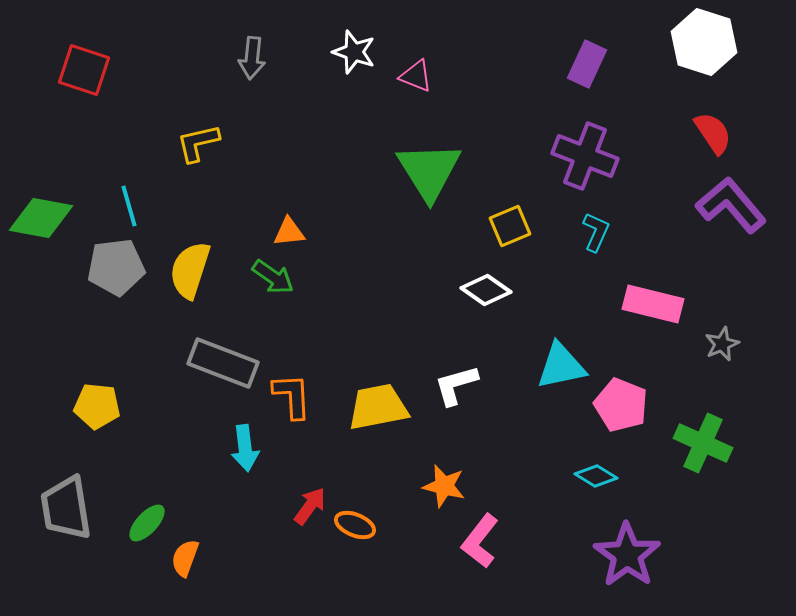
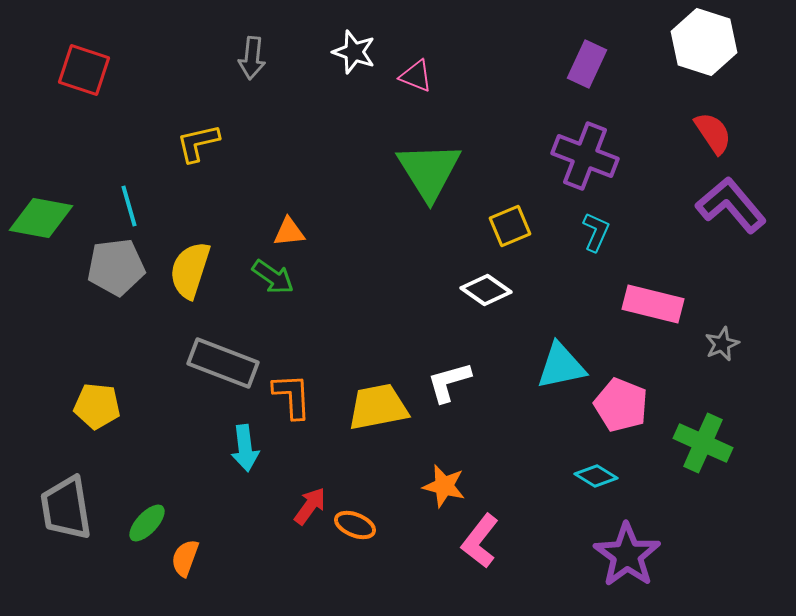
white L-shape: moved 7 px left, 3 px up
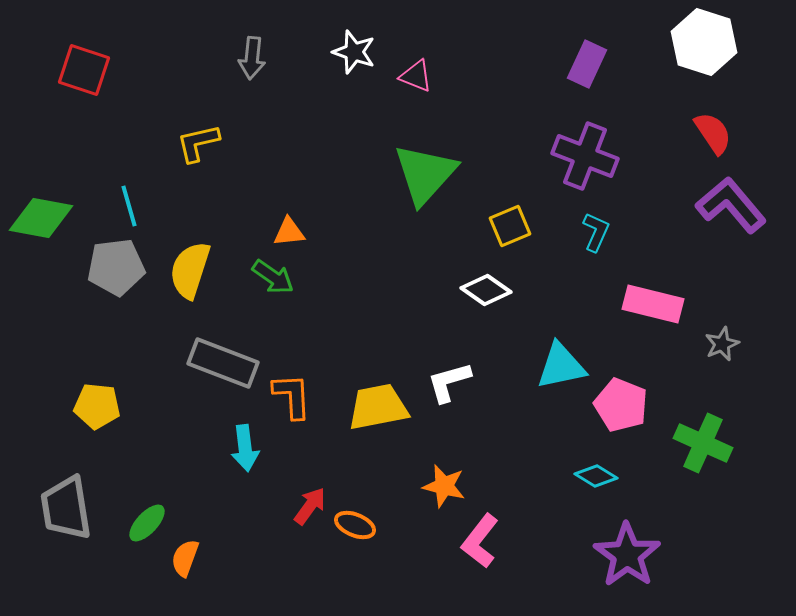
green triangle: moved 4 px left, 3 px down; rotated 14 degrees clockwise
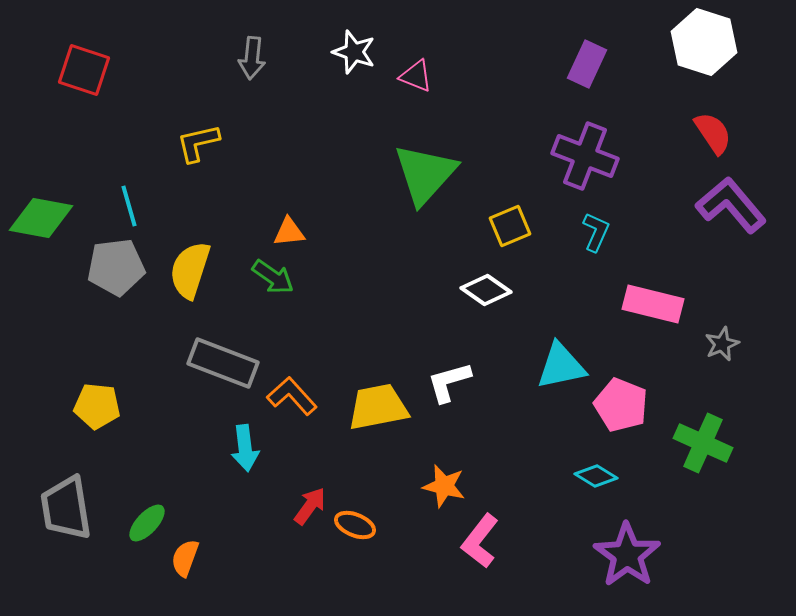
orange L-shape: rotated 39 degrees counterclockwise
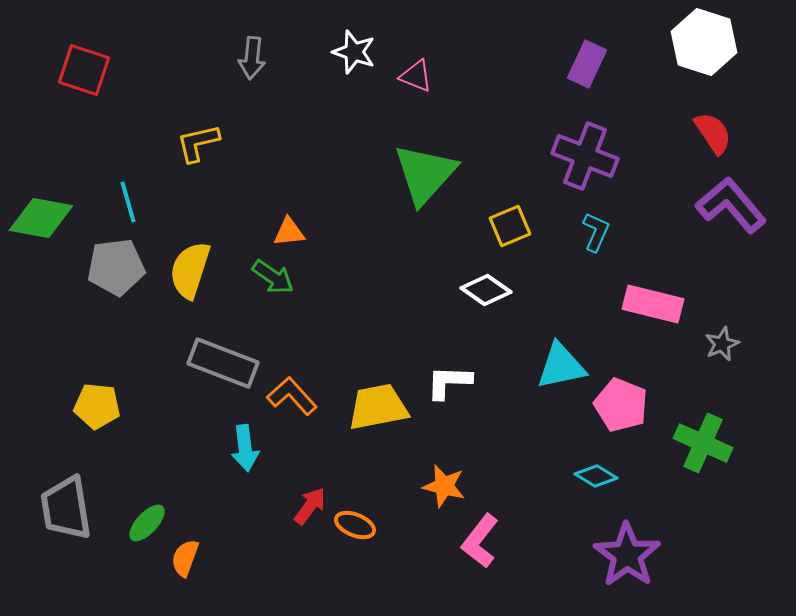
cyan line: moved 1 px left, 4 px up
white L-shape: rotated 18 degrees clockwise
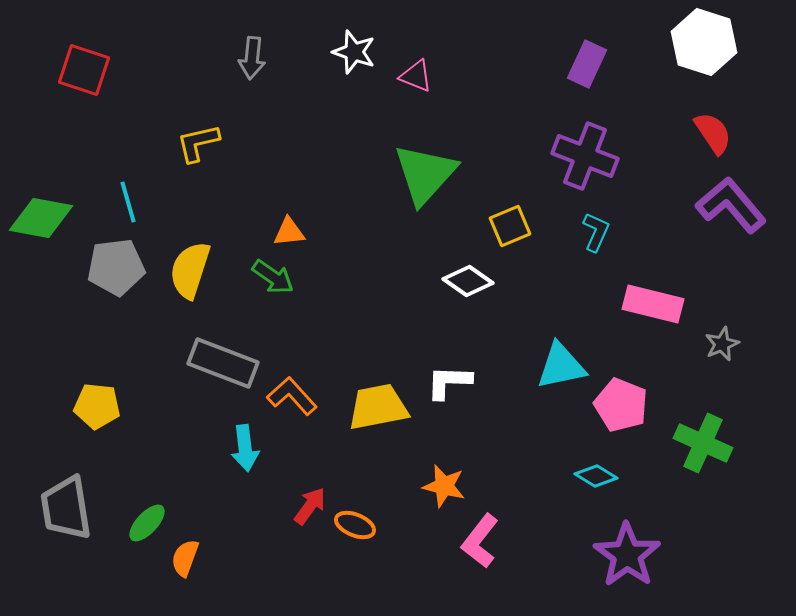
white diamond: moved 18 px left, 9 px up
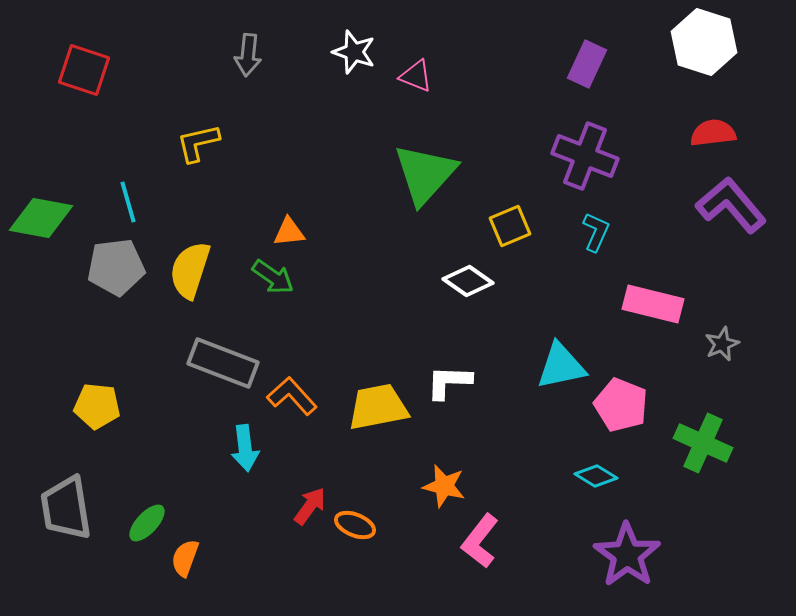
gray arrow: moved 4 px left, 3 px up
red semicircle: rotated 63 degrees counterclockwise
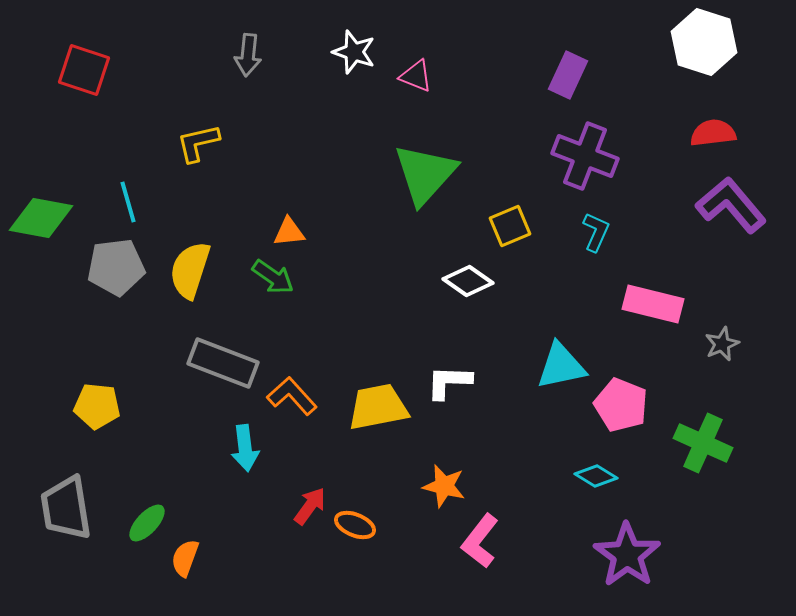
purple rectangle: moved 19 px left, 11 px down
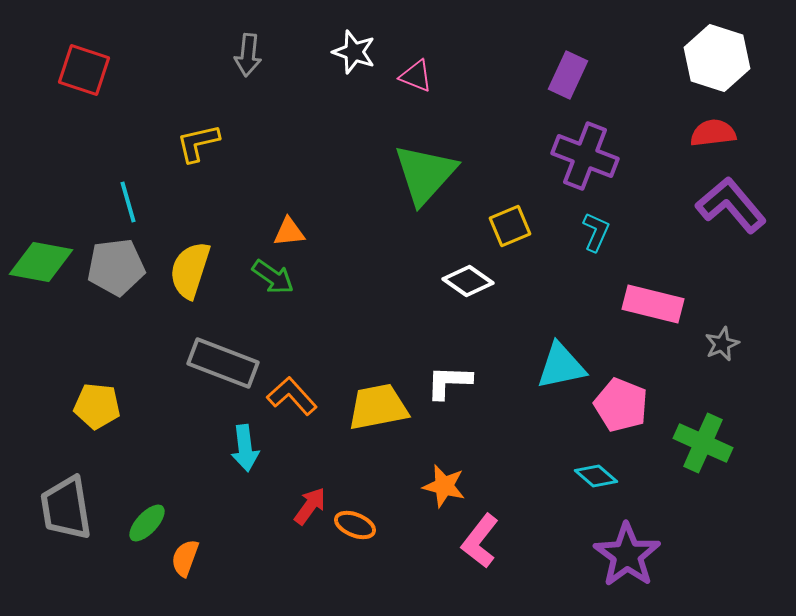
white hexagon: moved 13 px right, 16 px down
green diamond: moved 44 px down
cyan diamond: rotated 9 degrees clockwise
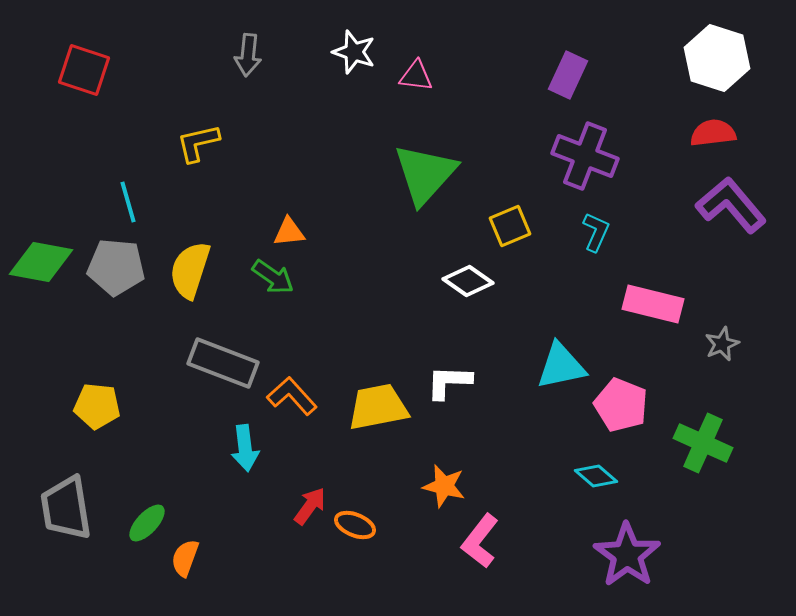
pink triangle: rotated 15 degrees counterclockwise
gray pentagon: rotated 12 degrees clockwise
